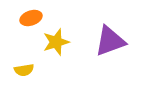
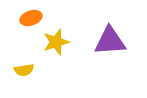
purple triangle: rotated 16 degrees clockwise
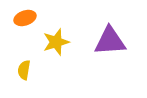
orange ellipse: moved 6 px left
yellow semicircle: rotated 108 degrees clockwise
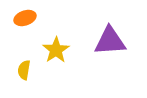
yellow star: moved 8 px down; rotated 16 degrees counterclockwise
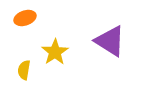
purple triangle: rotated 36 degrees clockwise
yellow star: moved 1 px left, 2 px down
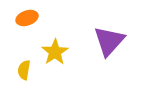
orange ellipse: moved 2 px right
purple triangle: moved 1 px left; rotated 40 degrees clockwise
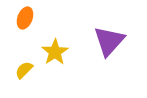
orange ellipse: moved 2 px left; rotated 50 degrees counterclockwise
yellow semicircle: rotated 36 degrees clockwise
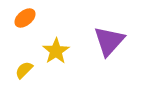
orange ellipse: rotated 30 degrees clockwise
yellow star: moved 1 px right, 1 px up
